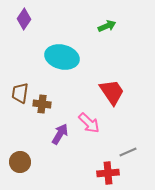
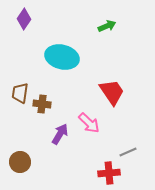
red cross: moved 1 px right
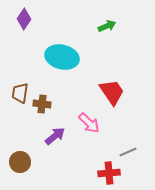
purple arrow: moved 5 px left, 2 px down; rotated 20 degrees clockwise
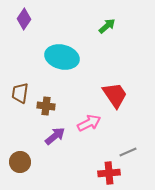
green arrow: rotated 18 degrees counterclockwise
red trapezoid: moved 3 px right, 3 px down
brown cross: moved 4 px right, 2 px down
pink arrow: rotated 70 degrees counterclockwise
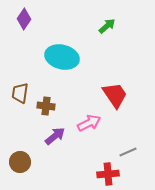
red cross: moved 1 px left, 1 px down
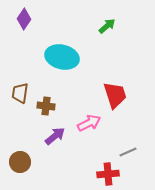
red trapezoid: rotated 16 degrees clockwise
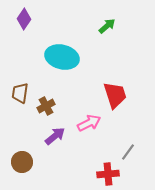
brown cross: rotated 36 degrees counterclockwise
gray line: rotated 30 degrees counterclockwise
brown circle: moved 2 px right
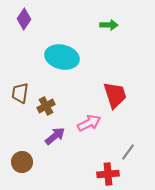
green arrow: moved 2 px right, 1 px up; rotated 42 degrees clockwise
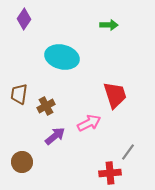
brown trapezoid: moved 1 px left, 1 px down
red cross: moved 2 px right, 1 px up
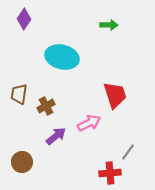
purple arrow: moved 1 px right
